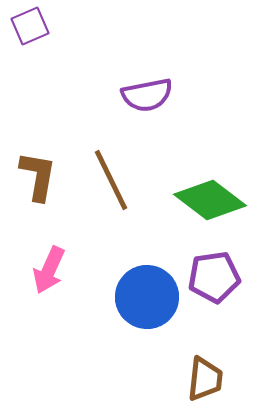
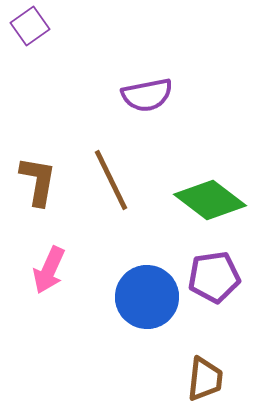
purple square: rotated 12 degrees counterclockwise
brown L-shape: moved 5 px down
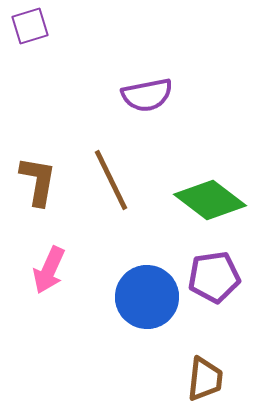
purple square: rotated 18 degrees clockwise
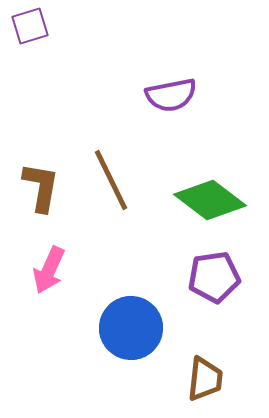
purple semicircle: moved 24 px right
brown L-shape: moved 3 px right, 6 px down
blue circle: moved 16 px left, 31 px down
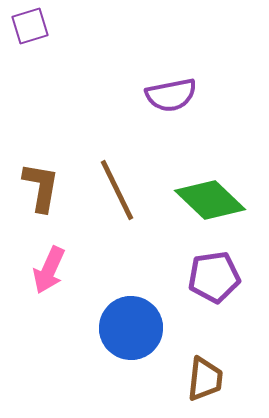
brown line: moved 6 px right, 10 px down
green diamond: rotated 6 degrees clockwise
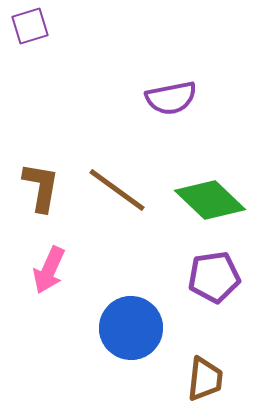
purple semicircle: moved 3 px down
brown line: rotated 28 degrees counterclockwise
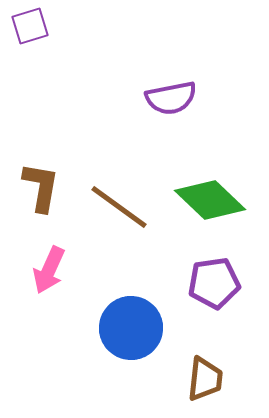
brown line: moved 2 px right, 17 px down
purple pentagon: moved 6 px down
